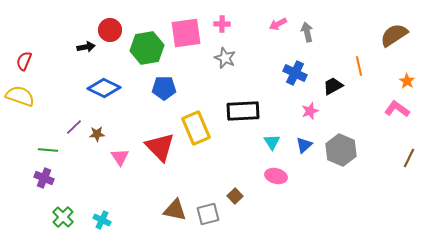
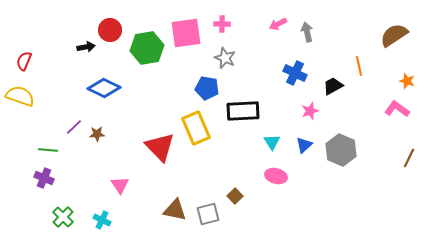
orange star: rotated 14 degrees counterclockwise
blue pentagon: moved 43 px right; rotated 10 degrees clockwise
pink triangle: moved 28 px down
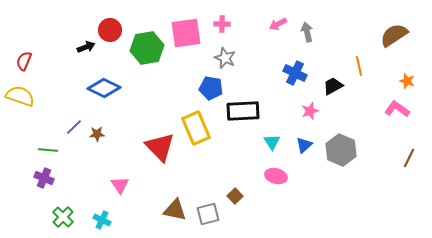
black arrow: rotated 12 degrees counterclockwise
blue pentagon: moved 4 px right
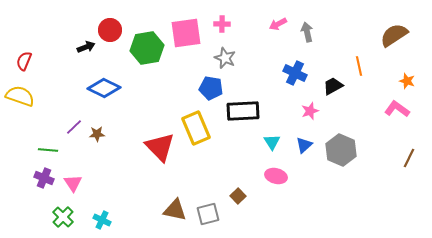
pink triangle: moved 47 px left, 2 px up
brown square: moved 3 px right
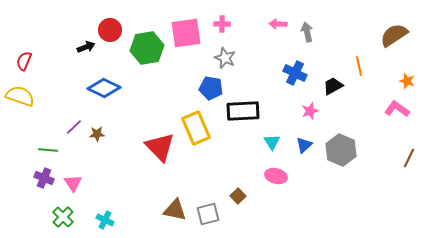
pink arrow: rotated 30 degrees clockwise
cyan cross: moved 3 px right
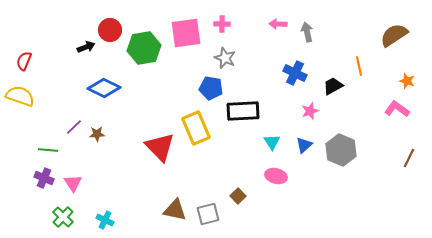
green hexagon: moved 3 px left
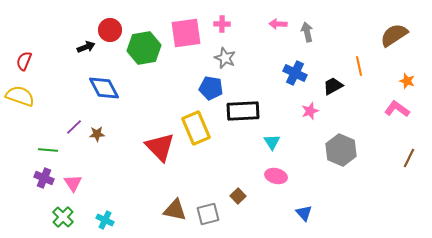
blue diamond: rotated 36 degrees clockwise
blue triangle: moved 68 px down; rotated 30 degrees counterclockwise
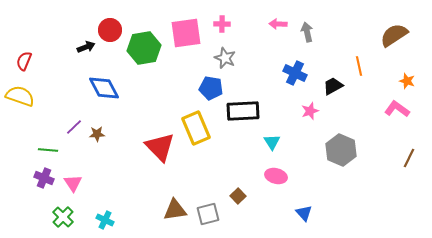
brown triangle: rotated 20 degrees counterclockwise
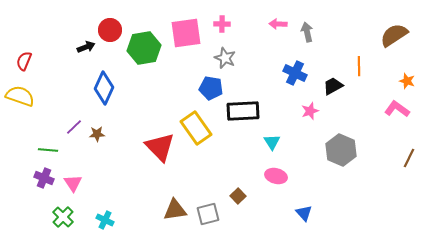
orange line: rotated 12 degrees clockwise
blue diamond: rotated 52 degrees clockwise
yellow rectangle: rotated 12 degrees counterclockwise
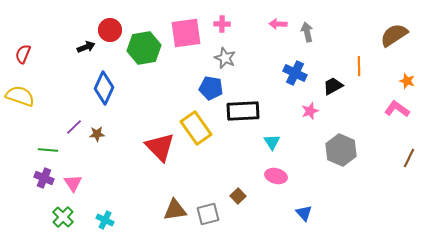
red semicircle: moved 1 px left, 7 px up
